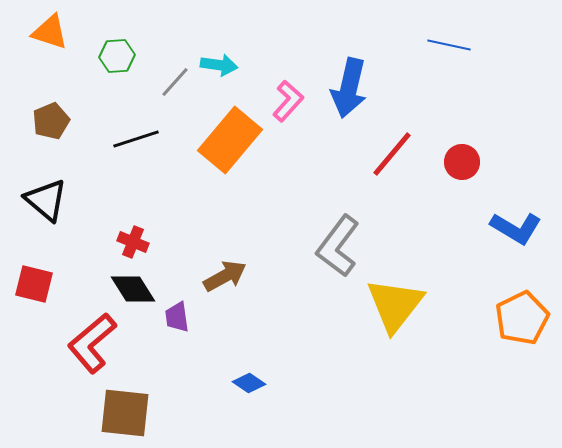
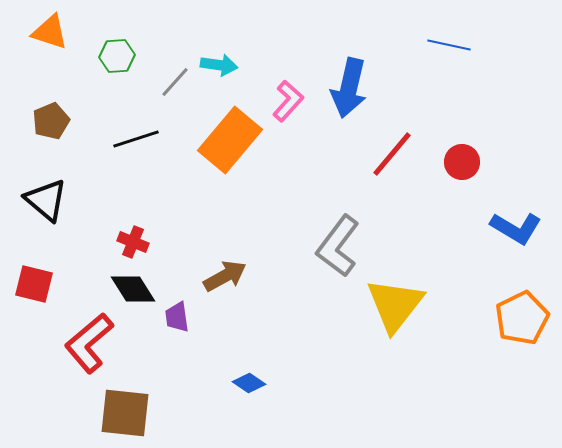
red L-shape: moved 3 px left
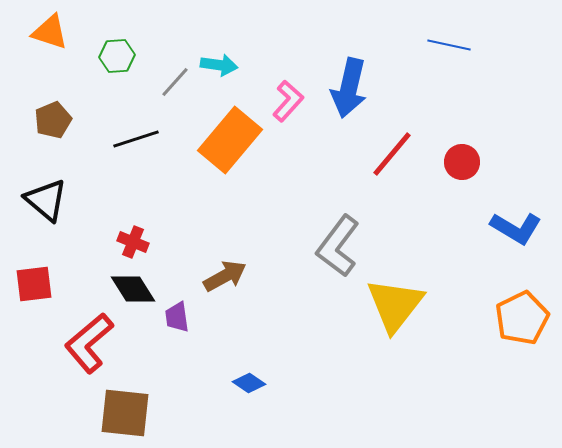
brown pentagon: moved 2 px right, 1 px up
red square: rotated 21 degrees counterclockwise
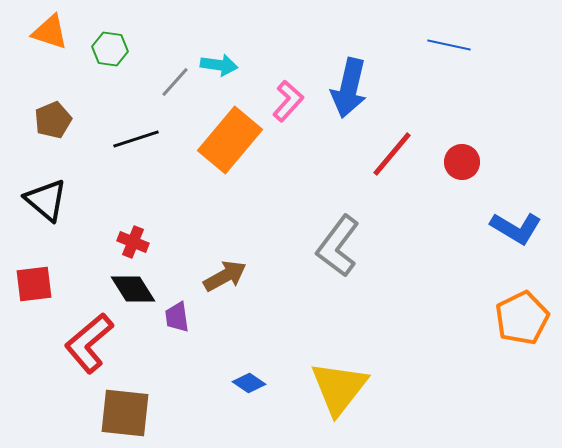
green hexagon: moved 7 px left, 7 px up; rotated 12 degrees clockwise
yellow triangle: moved 56 px left, 83 px down
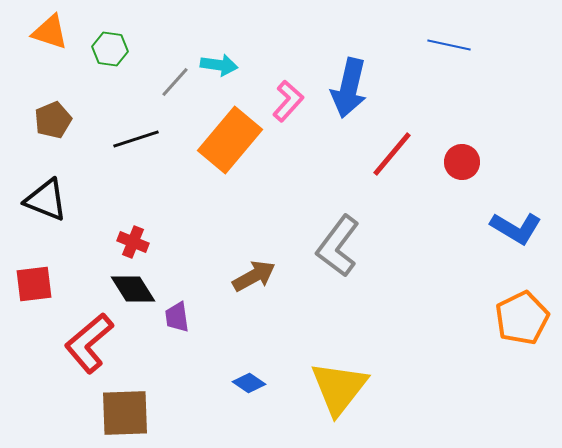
black triangle: rotated 18 degrees counterclockwise
brown arrow: moved 29 px right
brown square: rotated 8 degrees counterclockwise
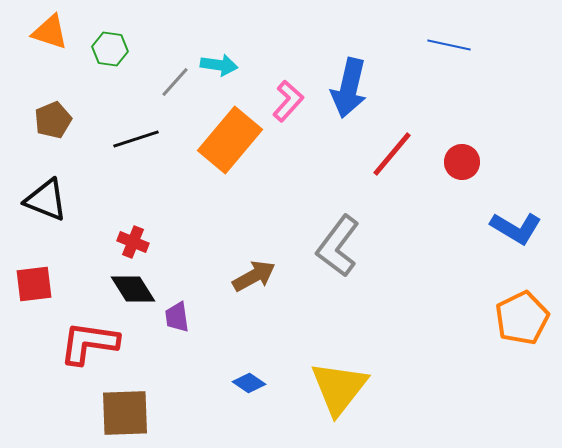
red L-shape: rotated 48 degrees clockwise
